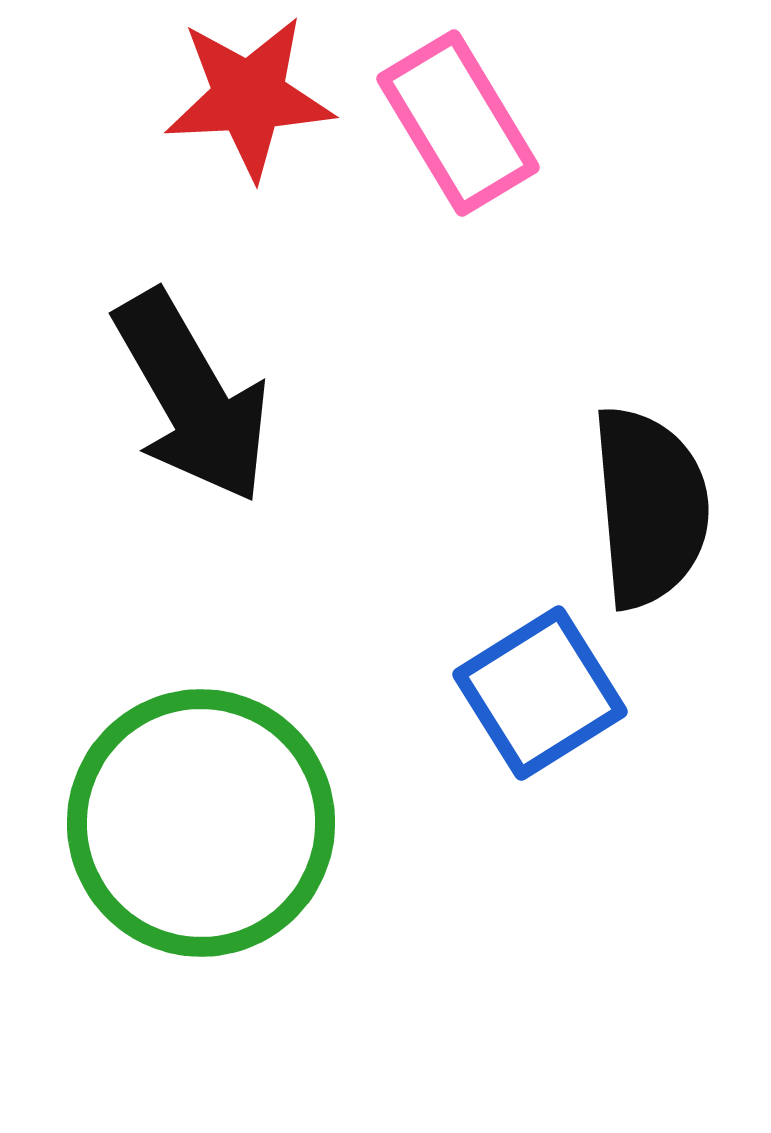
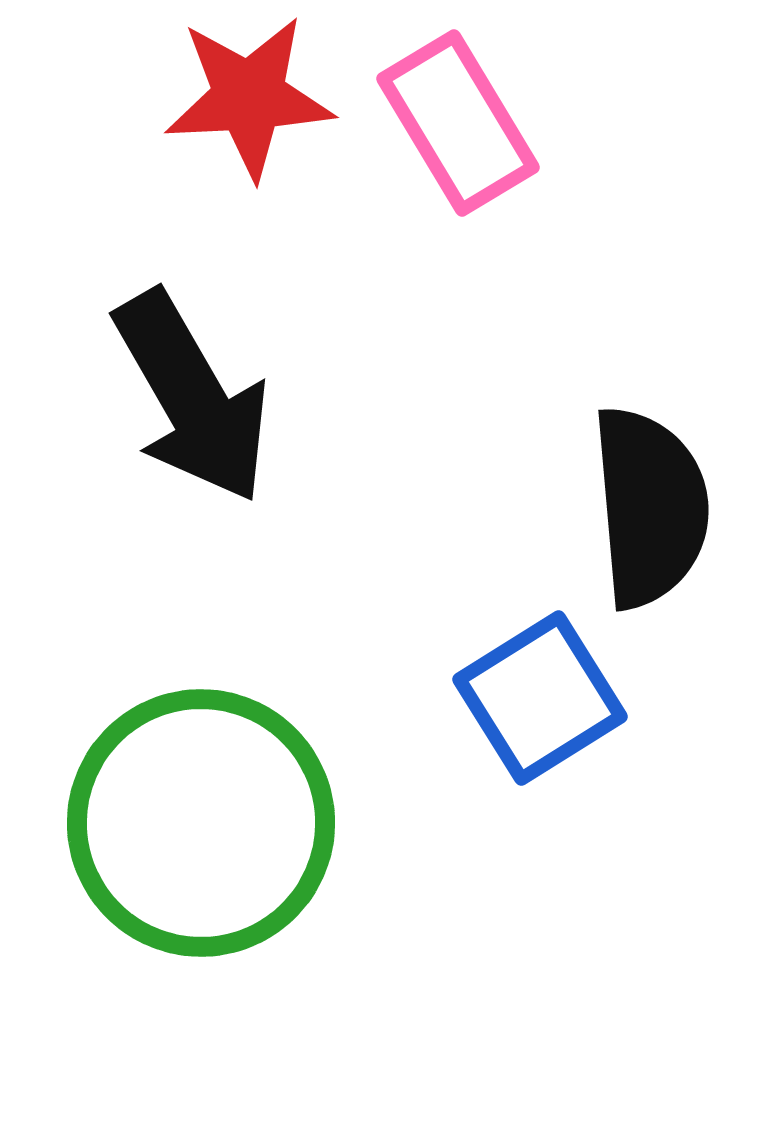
blue square: moved 5 px down
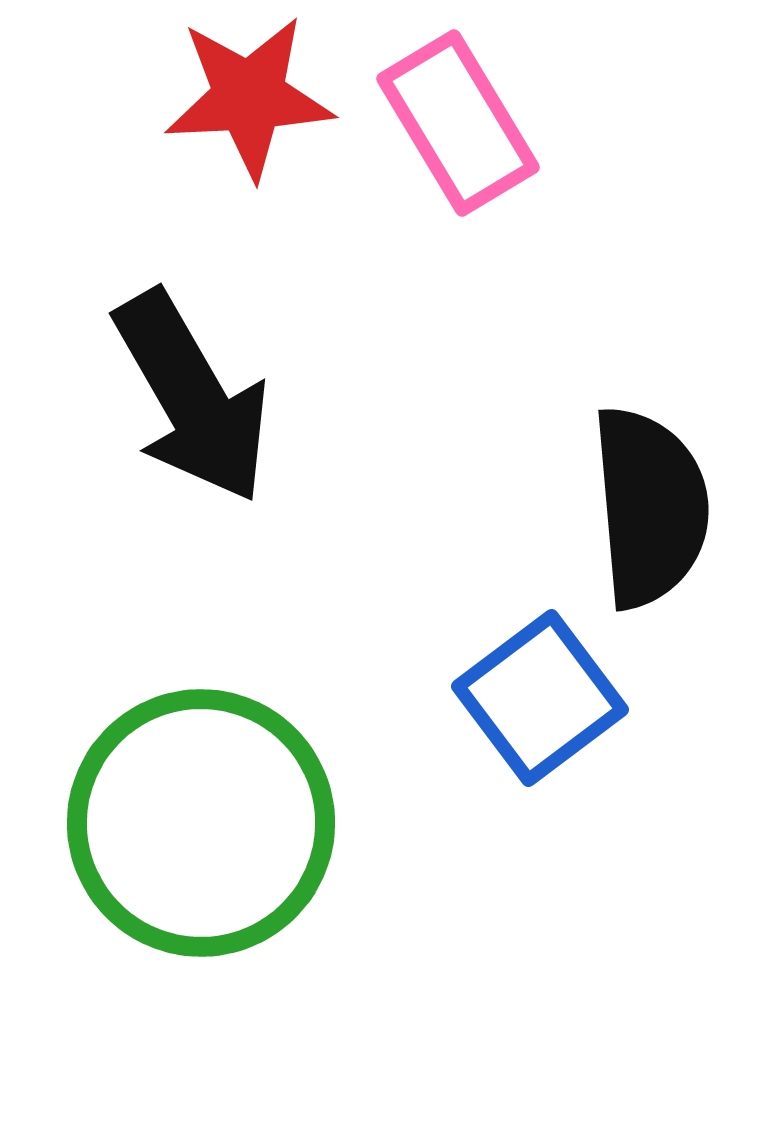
blue square: rotated 5 degrees counterclockwise
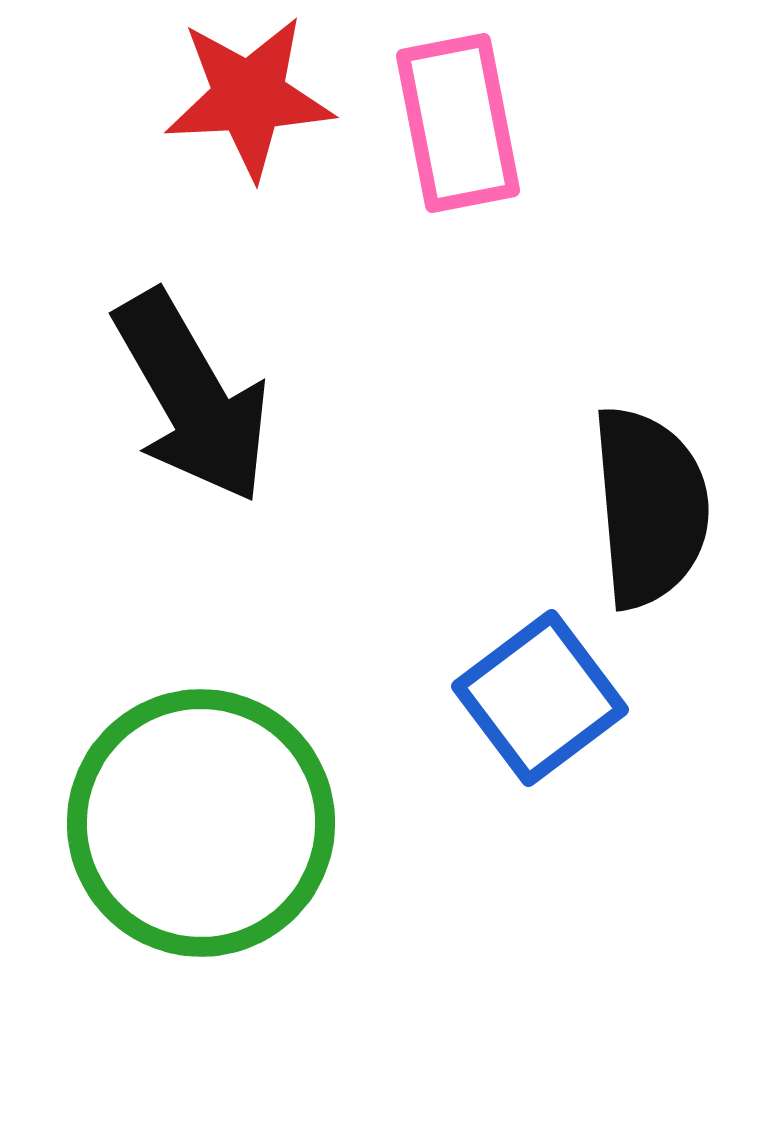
pink rectangle: rotated 20 degrees clockwise
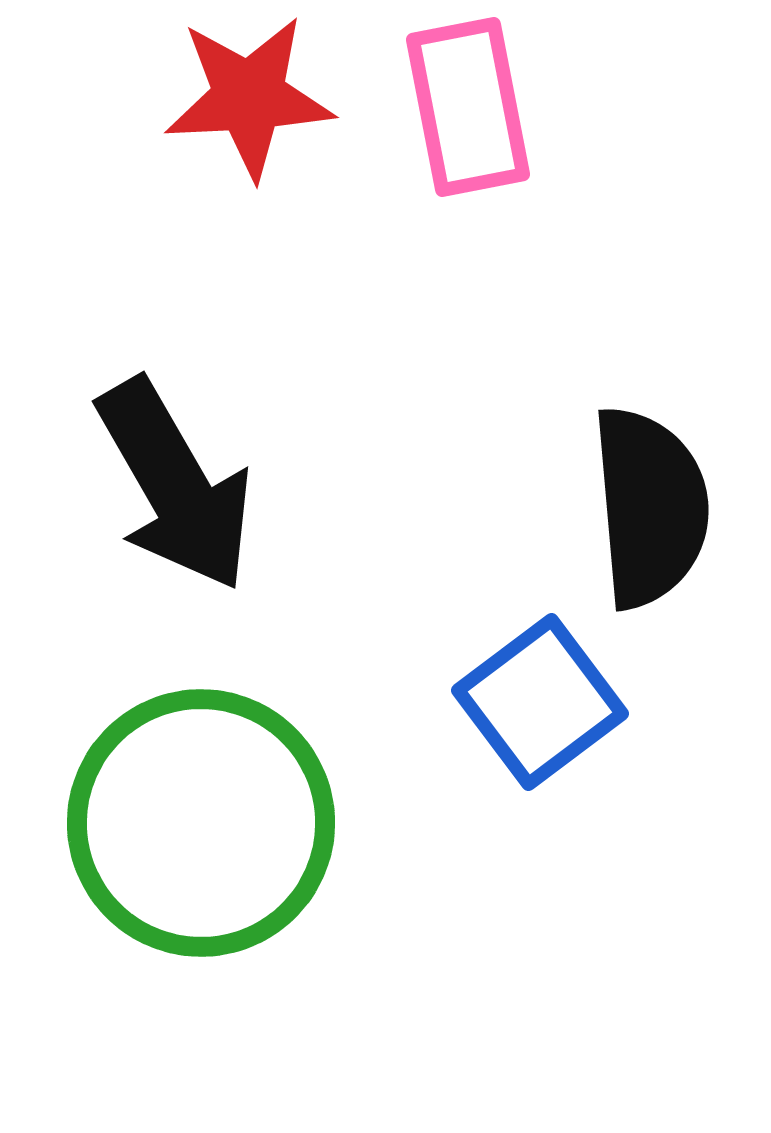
pink rectangle: moved 10 px right, 16 px up
black arrow: moved 17 px left, 88 px down
blue square: moved 4 px down
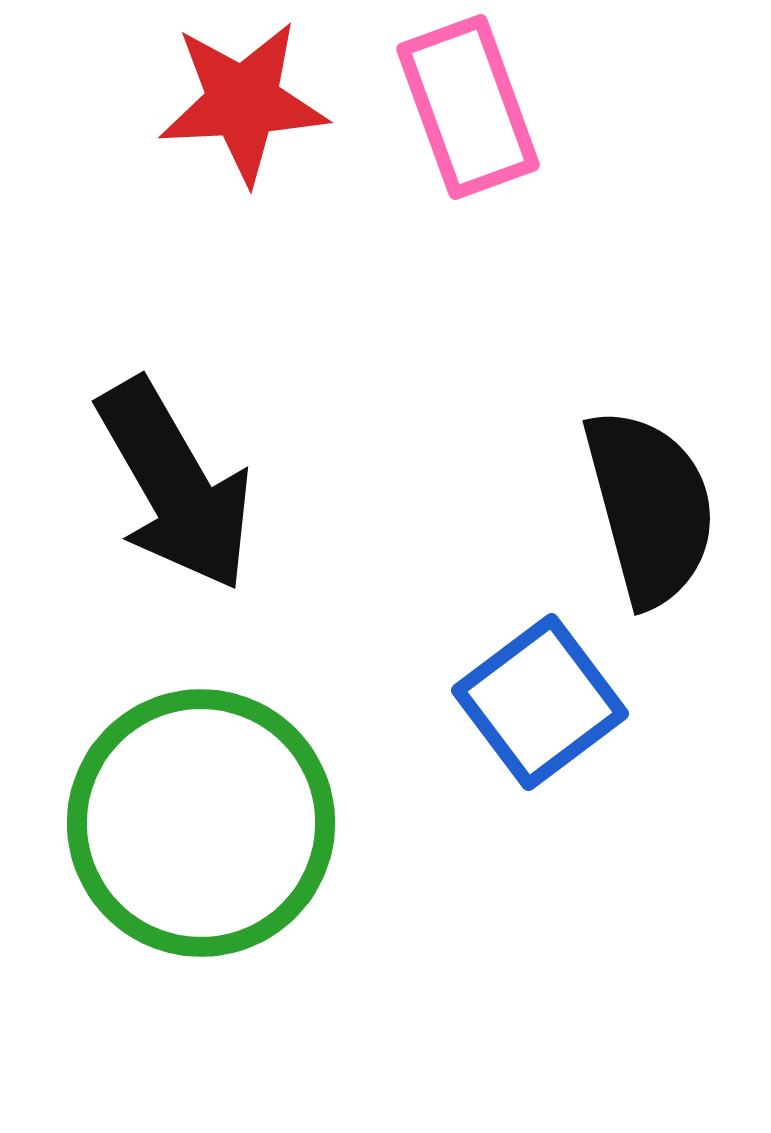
red star: moved 6 px left, 5 px down
pink rectangle: rotated 9 degrees counterclockwise
black semicircle: rotated 10 degrees counterclockwise
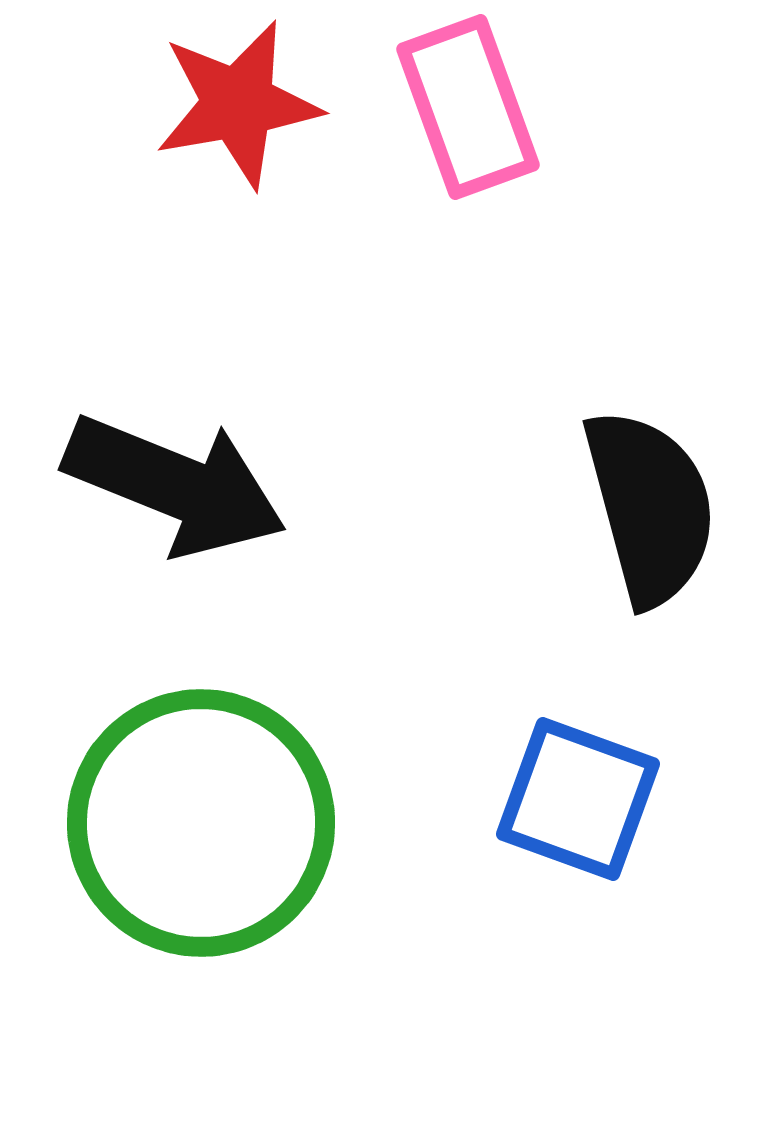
red star: moved 5 px left, 2 px down; rotated 7 degrees counterclockwise
black arrow: rotated 38 degrees counterclockwise
blue square: moved 38 px right, 97 px down; rotated 33 degrees counterclockwise
